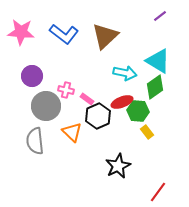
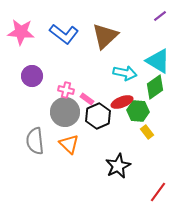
gray circle: moved 19 px right, 6 px down
orange triangle: moved 3 px left, 12 px down
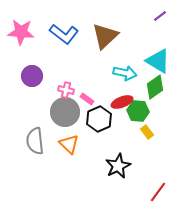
black hexagon: moved 1 px right, 3 px down
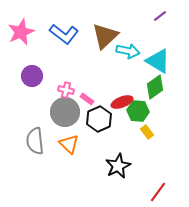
pink star: rotated 28 degrees counterclockwise
cyan arrow: moved 3 px right, 22 px up
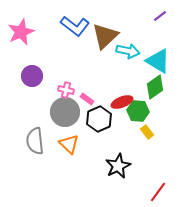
blue L-shape: moved 11 px right, 8 px up
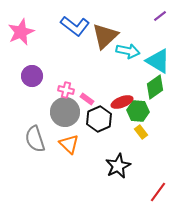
yellow rectangle: moved 6 px left
gray semicircle: moved 2 px up; rotated 12 degrees counterclockwise
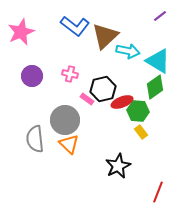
pink cross: moved 4 px right, 16 px up
gray circle: moved 8 px down
black hexagon: moved 4 px right, 30 px up; rotated 10 degrees clockwise
gray semicircle: rotated 12 degrees clockwise
red line: rotated 15 degrees counterclockwise
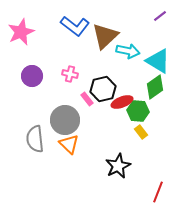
pink rectangle: rotated 16 degrees clockwise
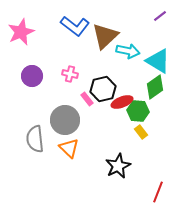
orange triangle: moved 4 px down
